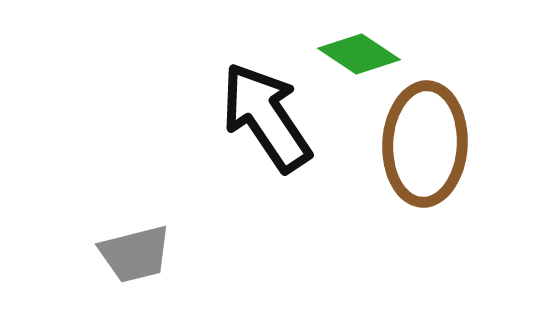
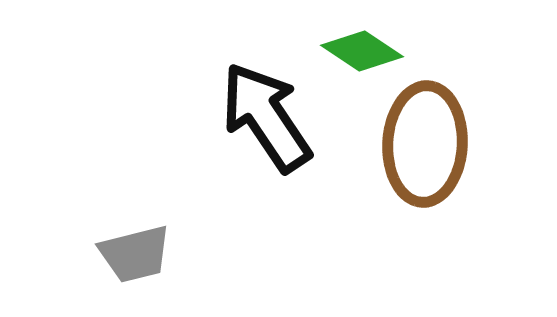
green diamond: moved 3 px right, 3 px up
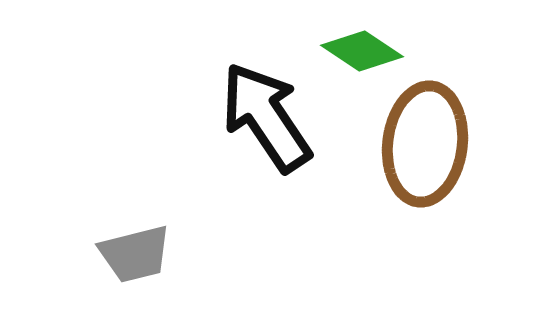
brown ellipse: rotated 4 degrees clockwise
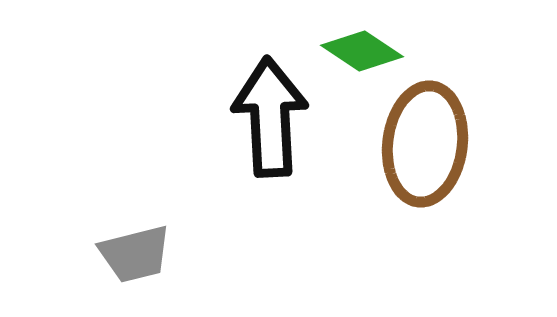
black arrow: moved 4 px right; rotated 31 degrees clockwise
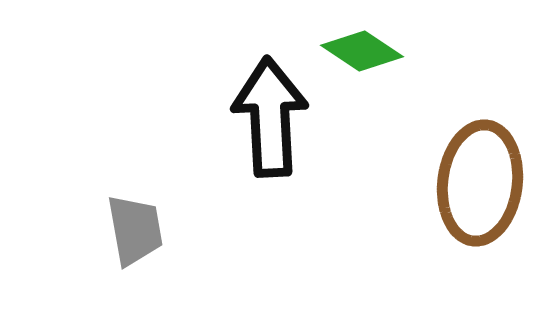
brown ellipse: moved 55 px right, 39 px down
gray trapezoid: moved 24 px up; rotated 86 degrees counterclockwise
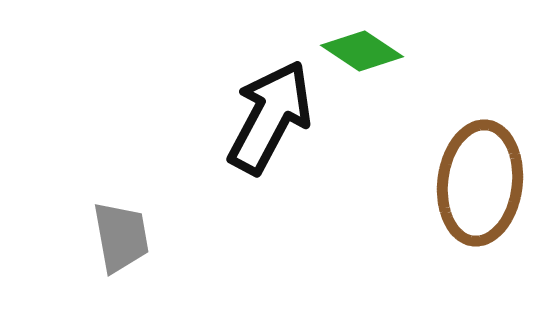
black arrow: rotated 31 degrees clockwise
gray trapezoid: moved 14 px left, 7 px down
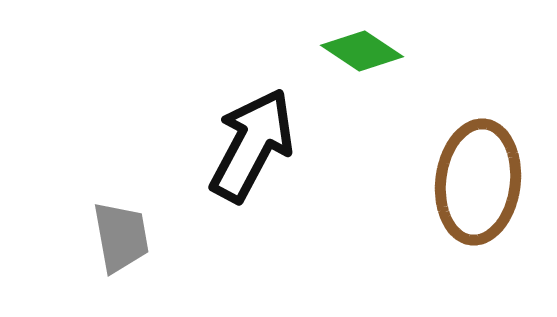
black arrow: moved 18 px left, 28 px down
brown ellipse: moved 2 px left, 1 px up
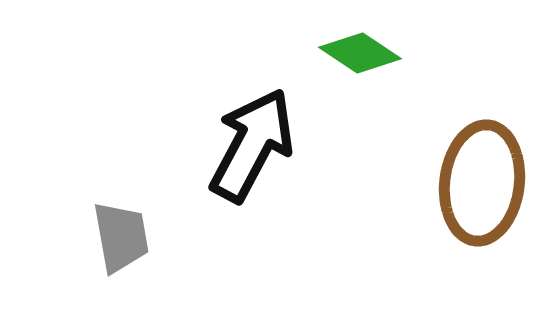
green diamond: moved 2 px left, 2 px down
brown ellipse: moved 4 px right, 1 px down
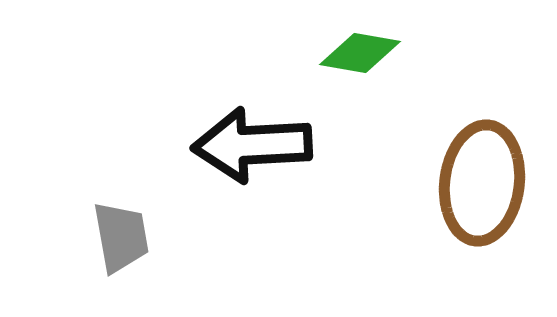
green diamond: rotated 24 degrees counterclockwise
black arrow: rotated 121 degrees counterclockwise
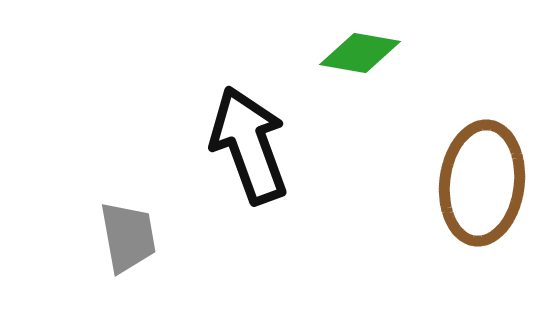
black arrow: moved 3 px left; rotated 73 degrees clockwise
gray trapezoid: moved 7 px right
